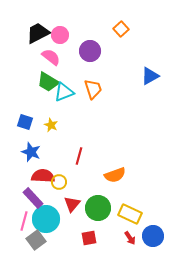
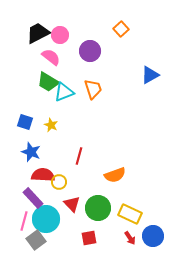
blue triangle: moved 1 px up
red semicircle: moved 1 px up
red triangle: rotated 24 degrees counterclockwise
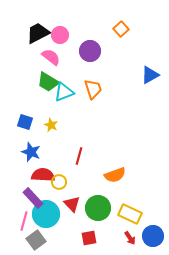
cyan circle: moved 5 px up
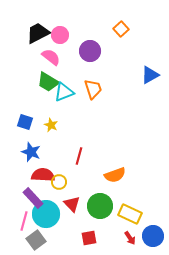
green circle: moved 2 px right, 2 px up
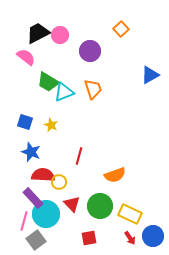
pink semicircle: moved 25 px left
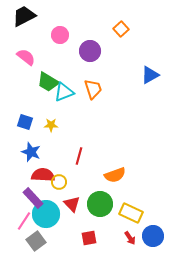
black trapezoid: moved 14 px left, 17 px up
yellow star: rotated 24 degrees counterclockwise
green circle: moved 2 px up
yellow rectangle: moved 1 px right, 1 px up
pink line: rotated 18 degrees clockwise
gray square: moved 1 px down
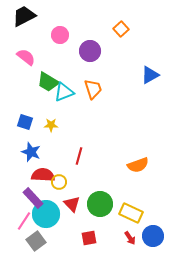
orange semicircle: moved 23 px right, 10 px up
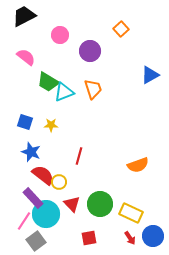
red semicircle: rotated 35 degrees clockwise
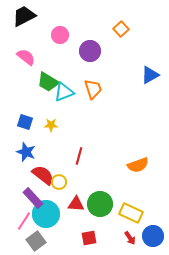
blue star: moved 5 px left
red triangle: moved 4 px right; rotated 42 degrees counterclockwise
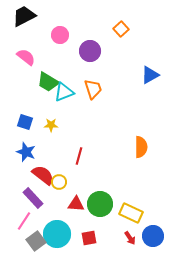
orange semicircle: moved 3 px right, 18 px up; rotated 70 degrees counterclockwise
cyan circle: moved 11 px right, 20 px down
